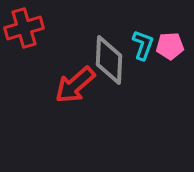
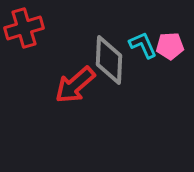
cyan L-shape: rotated 44 degrees counterclockwise
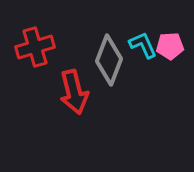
red cross: moved 11 px right, 19 px down
gray diamond: rotated 18 degrees clockwise
red arrow: moved 1 px left, 7 px down; rotated 63 degrees counterclockwise
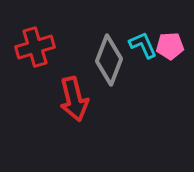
red arrow: moved 7 px down
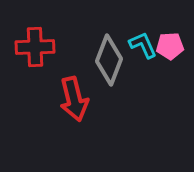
red cross: rotated 15 degrees clockwise
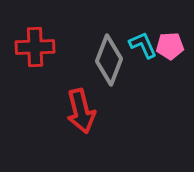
red arrow: moved 7 px right, 12 px down
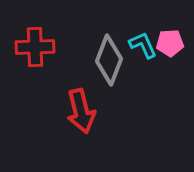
pink pentagon: moved 3 px up
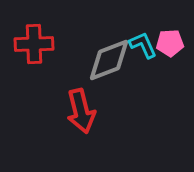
red cross: moved 1 px left, 3 px up
gray diamond: rotated 48 degrees clockwise
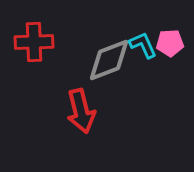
red cross: moved 2 px up
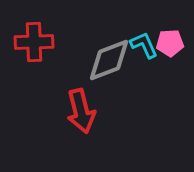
cyan L-shape: moved 1 px right
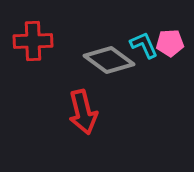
red cross: moved 1 px left, 1 px up
gray diamond: rotated 57 degrees clockwise
red arrow: moved 2 px right, 1 px down
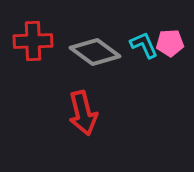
gray diamond: moved 14 px left, 8 px up
red arrow: moved 1 px down
